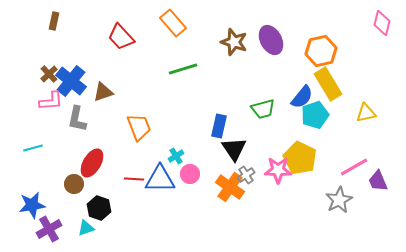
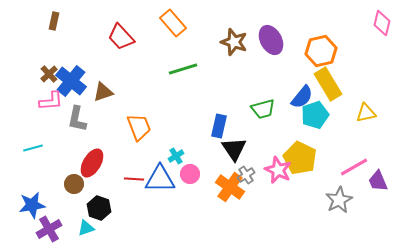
pink star: rotated 24 degrees clockwise
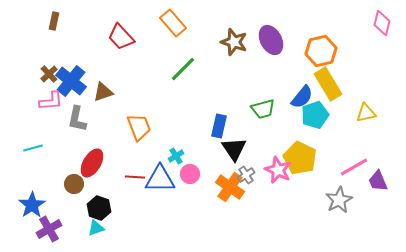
green line: rotated 28 degrees counterclockwise
red line: moved 1 px right, 2 px up
blue star: rotated 24 degrees counterclockwise
cyan triangle: moved 10 px right
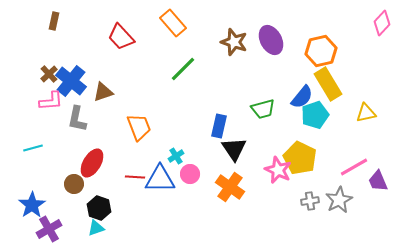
pink diamond: rotated 30 degrees clockwise
gray cross: moved 64 px right, 26 px down; rotated 24 degrees clockwise
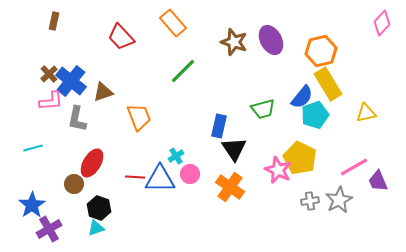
green line: moved 2 px down
orange trapezoid: moved 10 px up
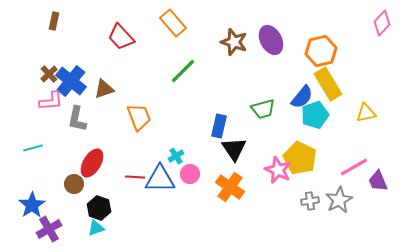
brown triangle: moved 1 px right, 3 px up
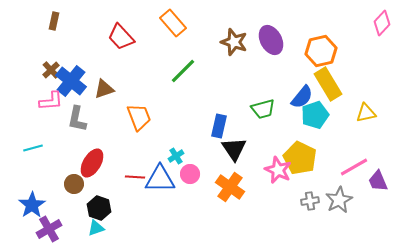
brown cross: moved 2 px right, 4 px up
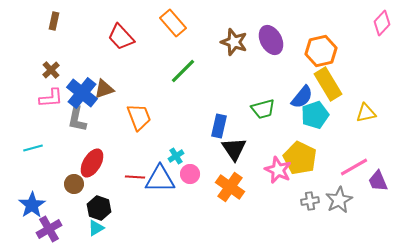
blue cross: moved 11 px right, 12 px down
pink L-shape: moved 3 px up
cyan triangle: rotated 12 degrees counterclockwise
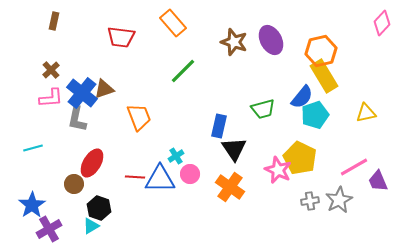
red trapezoid: rotated 40 degrees counterclockwise
yellow rectangle: moved 4 px left, 8 px up
cyan triangle: moved 5 px left, 2 px up
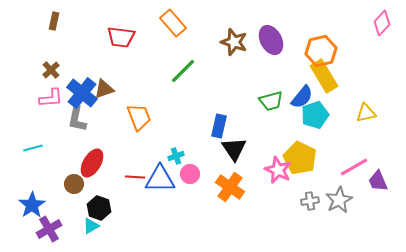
green trapezoid: moved 8 px right, 8 px up
cyan cross: rotated 14 degrees clockwise
